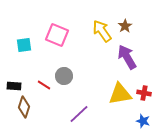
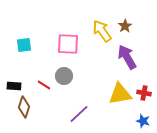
pink square: moved 11 px right, 9 px down; rotated 20 degrees counterclockwise
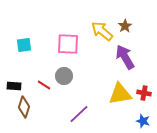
yellow arrow: rotated 15 degrees counterclockwise
purple arrow: moved 2 px left
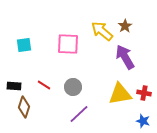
gray circle: moved 9 px right, 11 px down
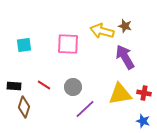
brown star: rotated 24 degrees counterclockwise
yellow arrow: rotated 25 degrees counterclockwise
purple line: moved 6 px right, 5 px up
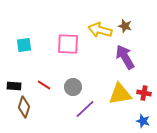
yellow arrow: moved 2 px left, 1 px up
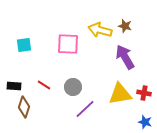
blue star: moved 2 px right, 1 px down
